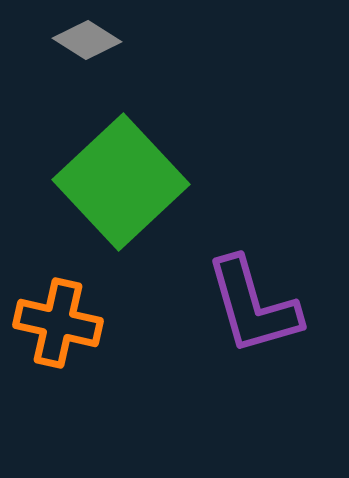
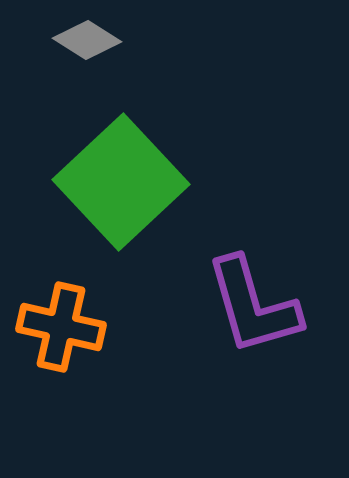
orange cross: moved 3 px right, 4 px down
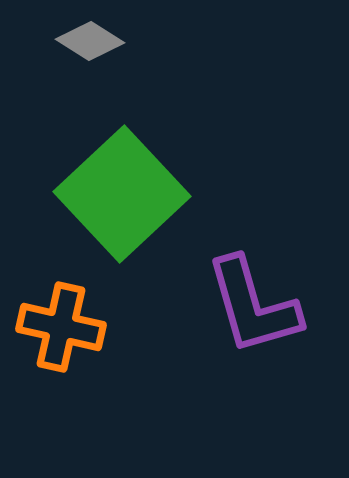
gray diamond: moved 3 px right, 1 px down
green square: moved 1 px right, 12 px down
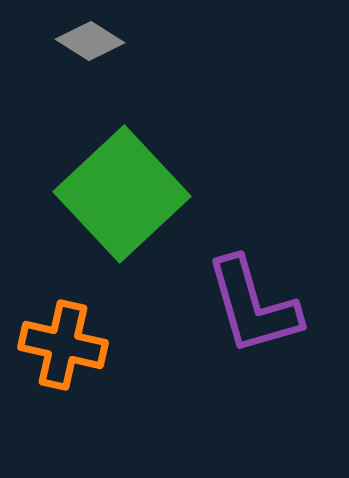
orange cross: moved 2 px right, 18 px down
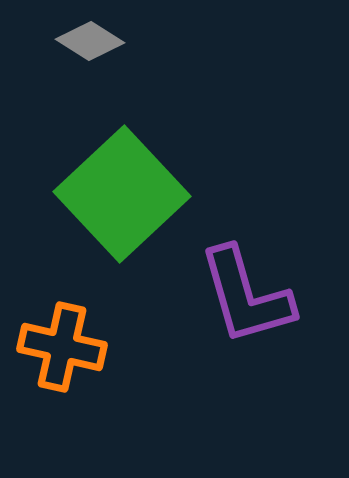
purple L-shape: moved 7 px left, 10 px up
orange cross: moved 1 px left, 2 px down
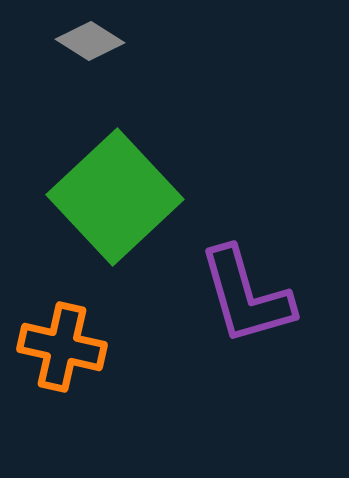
green square: moved 7 px left, 3 px down
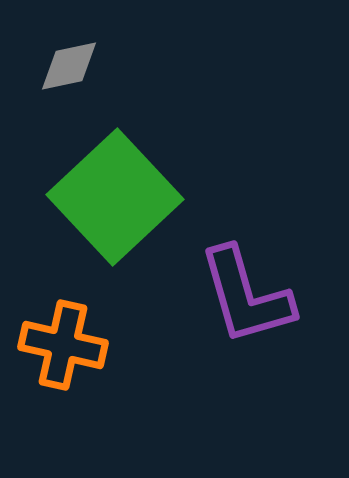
gray diamond: moved 21 px left, 25 px down; rotated 44 degrees counterclockwise
orange cross: moved 1 px right, 2 px up
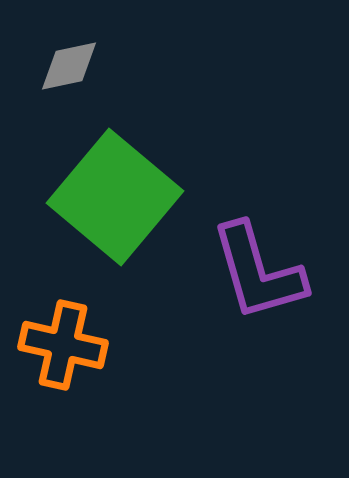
green square: rotated 7 degrees counterclockwise
purple L-shape: moved 12 px right, 24 px up
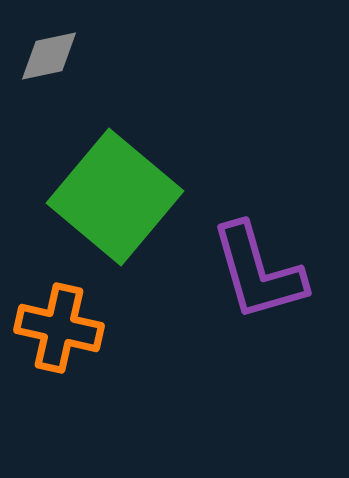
gray diamond: moved 20 px left, 10 px up
orange cross: moved 4 px left, 17 px up
